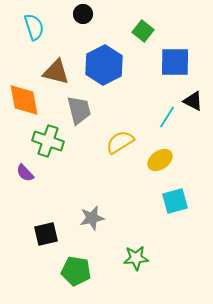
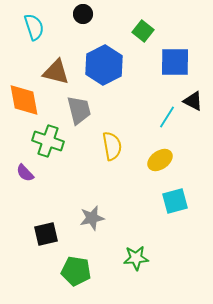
yellow semicircle: moved 8 px left, 4 px down; rotated 112 degrees clockwise
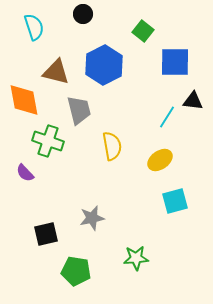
black triangle: rotated 20 degrees counterclockwise
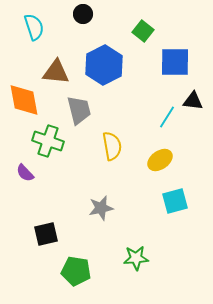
brown triangle: rotated 8 degrees counterclockwise
gray star: moved 9 px right, 10 px up
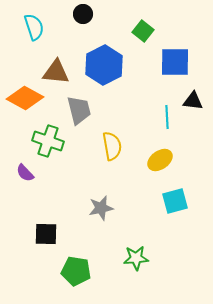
orange diamond: moved 1 px right, 2 px up; rotated 51 degrees counterclockwise
cyan line: rotated 35 degrees counterclockwise
black square: rotated 15 degrees clockwise
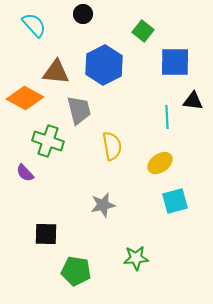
cyan semicircle: moved 2 px up; rotated 24 degrees counterclockwise
yellow ellipse: moved 3 px down
gray star: moved 2 px right, 3 px up
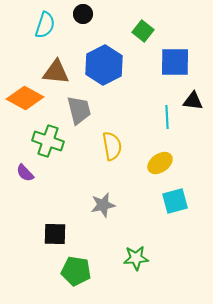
cyan semicircle: moved 11 px right; rotated 60 degrees clockwise
black square: moved 9 px right
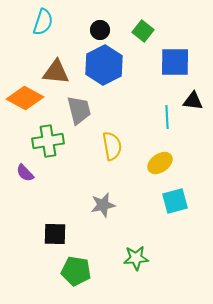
black circle: moved 17 px right, 16 px down
cyan semicircle: moved 2 px left, 3 px up
green cross: rotated 28 degrees counterclockwise
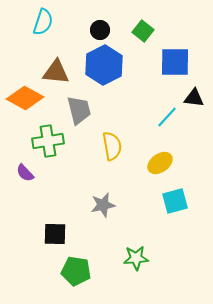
black triangle: moved 1 px right, 3 px up
cyan line: rotated 45 degrees clockwise
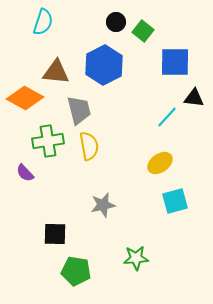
black circle: moved 16 px right, 8 px up
yellow semicircle: moved 23 px left
